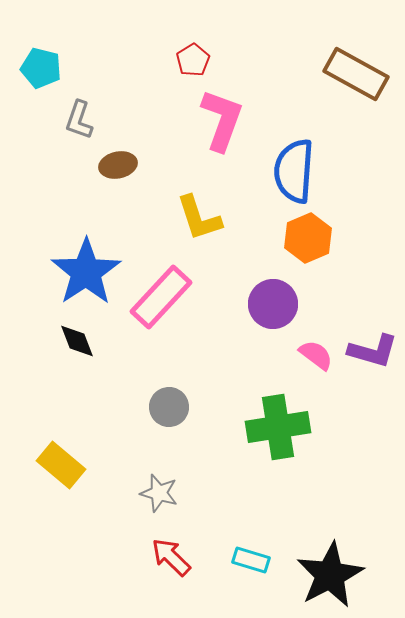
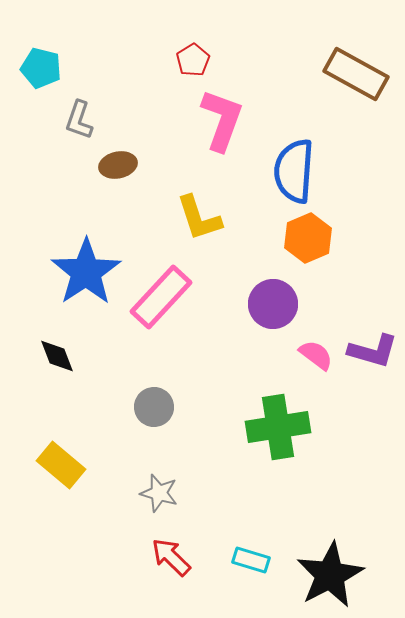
black diamond: moved 20 px left, 15 px down
gray circle: moved 15 px left
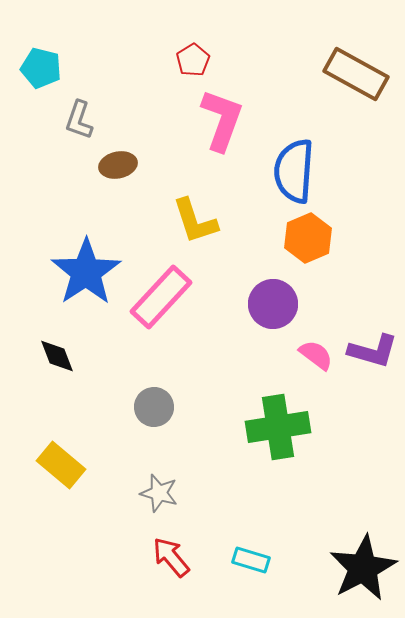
yellow L-shape: moved 4 px left, 3 px down
red arrow: rotated 6 degrees clockwise
black star: moved 33 px right, 7 px up
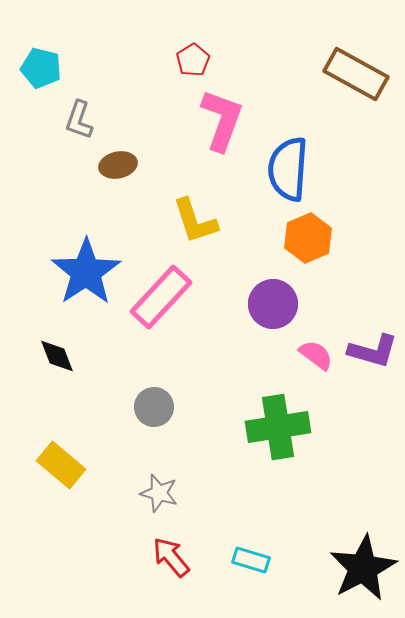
blue semicircle: moved 6 px left, 2 px up
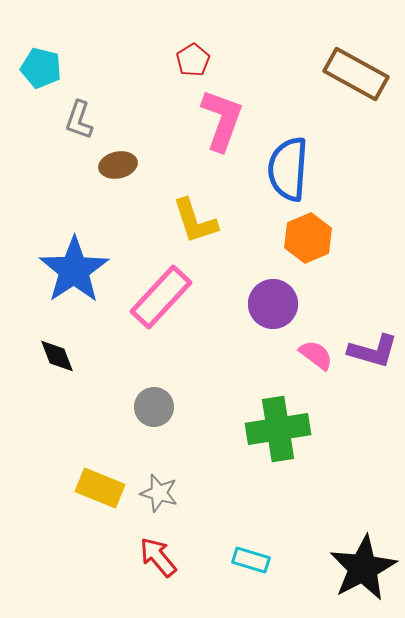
blue star: moved 12 px left, 2 px up
green cross: moved 2 px down
yellow rectangle: moved 39 px right, 23 px down; rotated 18 degrees counterclockwise
red arrow: moved 13 px left
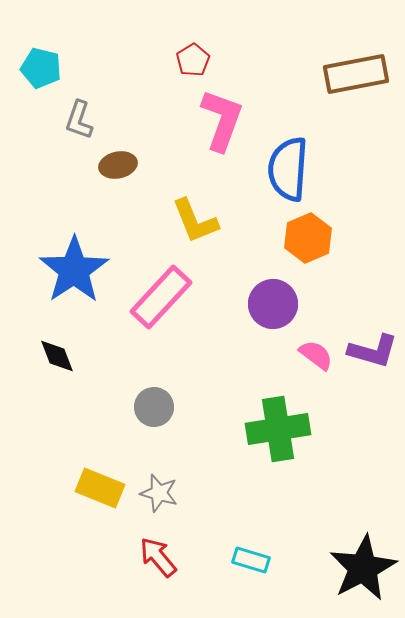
brown rectangle: rotated 40 degrees counterclockwise
yellow L-shape: rotated 4 degrees counterclockwise
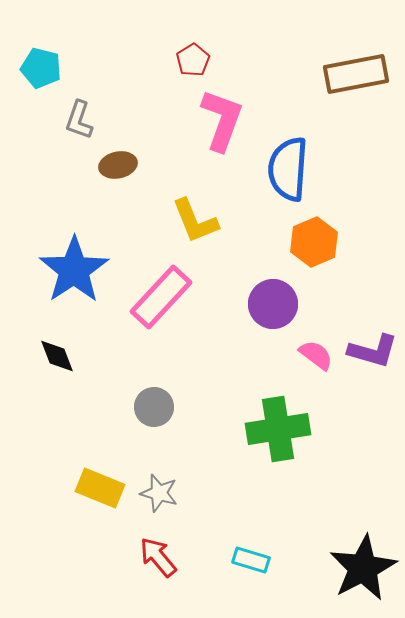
orange hexagon: moved 6 px right, 4 px down
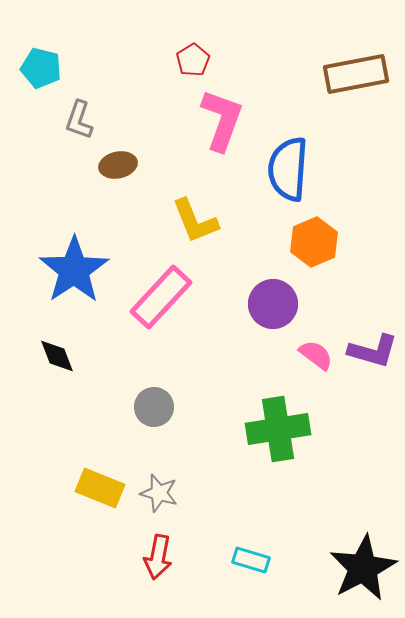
red arrow: rotated 129 degrees counterclockwise
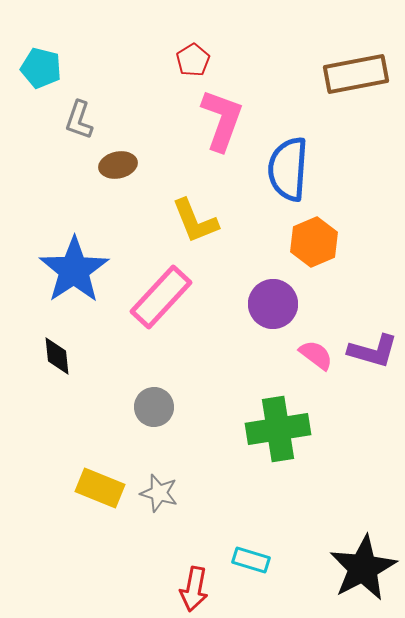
black diamond: rotated 15 degrees clockwise
red arrow: moved 36 px right, 32 px down
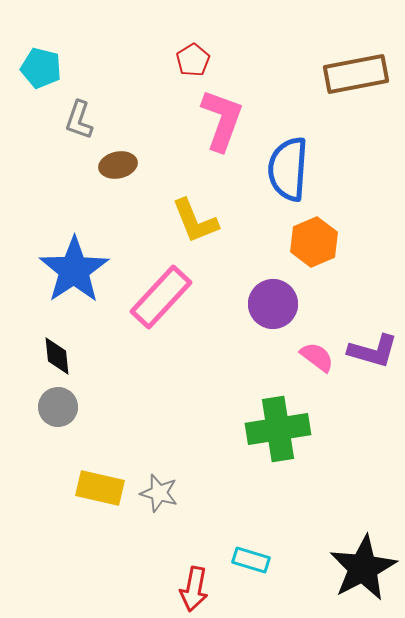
pink semicircle: moved 1 px right, 2 px down
gray circle: moved 96 px left
yellow rectangle: rotated 9 degrees counterclockwise
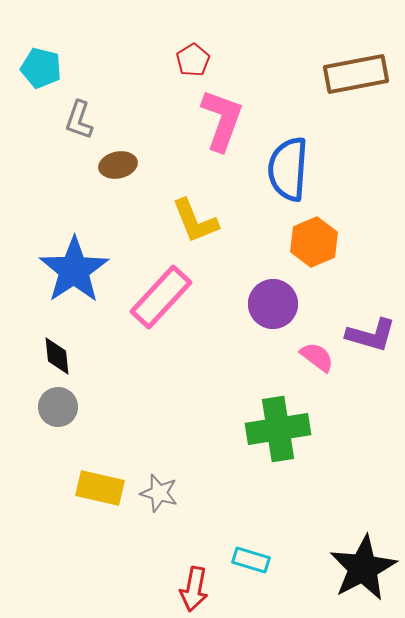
purple L-shape: moved 2 px left, 16 px up
